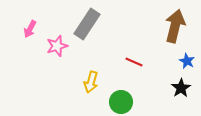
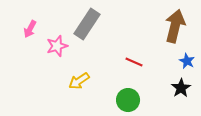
yellow arrow: moved 12 px left, 1 px up; rotated 40 degrees clockwise
green circle: moved 7 px right, 2 px up
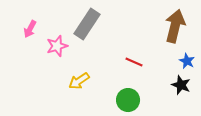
black star: moved 3 px up; rotated 18 degrees counterclockwise
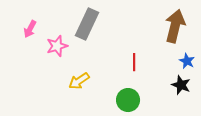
gray rectangle: rotated 8 degrees counterclockwise
red line: rotated 66 degrees clockwise
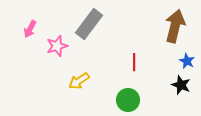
gray rectangle: moved 2 px right; rotated 12 degrees clockwise
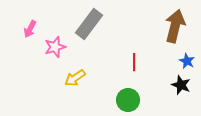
pink star: moved 2 px left, 1 px down
yellow arrow: moved 4 px left, 3 px up
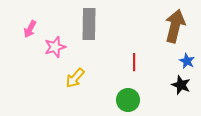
gray rectangle: rotated 36 degrees counterclockwise
yellow arrow: rotated 15 degrees counterclockwise
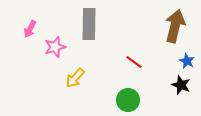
red line: rotated 54 degrees counterclockwise
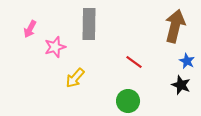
green circle: moved 1 px down
